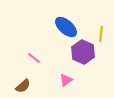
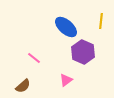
yellow line: moved 13 px up
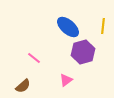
yellow line: moved 2 px right, 5 px down
blue ellipse: moved 2 px right
purple hexagon: rotated 20 degrees clockwise
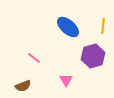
purple hexagon: moved 10 px right, 4 px down
pink triangle: rotated 24 degrees counterclockwise
brown semicircle: rotated 21 degrees clockwise
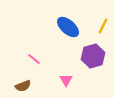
yellow line: rotated 21 degrees clockwise
pink line: moved 1 px down
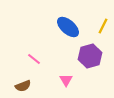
purple hexagon: moved 3 px left
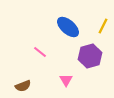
pink line: moved 6 px right, 7 px up
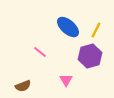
yellow line: moved 7 px left, 4 px down
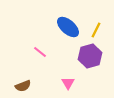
pink triangle: moved 2 px right, 3 px down
